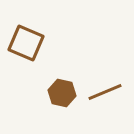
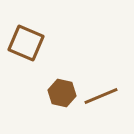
brown line: moved 4 px left, 4 px down
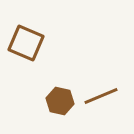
brown hexagon: moved 2 px left, 8 px down
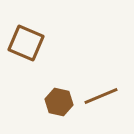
brown hexagon: moved 1 px left, 1 px down
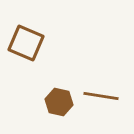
brown line: rotated 32 degrees clockwise
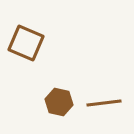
brown line: moved 3 px right, 7 px down; rotated 16 degrees counterclockwise
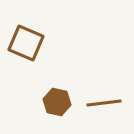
brown hexagon: moved 2 px left
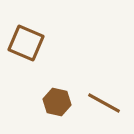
brown line: rotated 36 degrees clockwise
